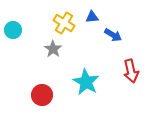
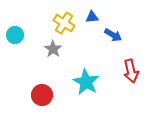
cyan circle: moved 2 px right, 5 px down
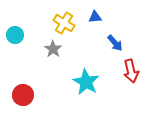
blue triangle: moved 3 px right
blue arrow: moved 2 px right, 8 px down; rotated 18 degrees clockwise
red circle: moved 19 px left
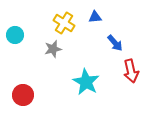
gray star: rotated 24 degrees clockwise
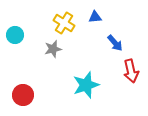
cyan star: moved 3 px down; rotated 24 degrees clockwise
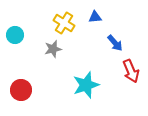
red arrow: rotated 10 degrees counterclockwise
red circle: moved 2 px left, 5 px up
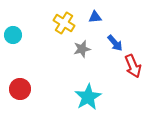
cyan circle: moved 2 px left
gray star: moved 29 px right
red arrow: moved 2 px right, 5 px up
cyan star: moved 2 px right, 12 px down; rotated 12 degrees counterclockwise
red circle: moved 1 px left, 1 px up
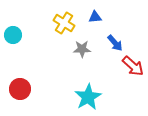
gray star: rotated 12 degrees clockwise
red arrow: rotated 25 degrees counterclockwise
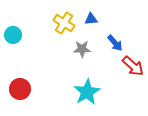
blue triangle: moved 4 px left, 2 px down
cyan star: moved 1 px left, 5 px up
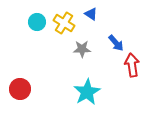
blue triangle: moved 5 px up; rotated 40 degrees clockwise
cyan circle: moved 24 px right, 13 px up
blue arrow: moved 1 px right
red arrow: moved 1 px left, 1 px up; rotated 140 degrees counterclockwise
